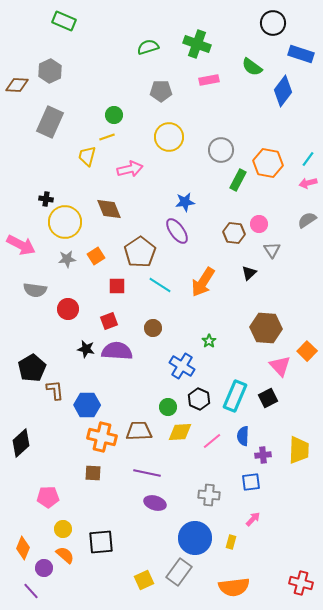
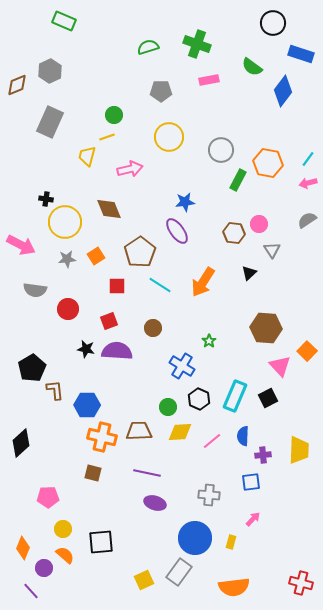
brown diamond at (17, 85): rotated 25 degrees counterclockwise
brown square at (93, 473): rotated 12 degrees clockwise
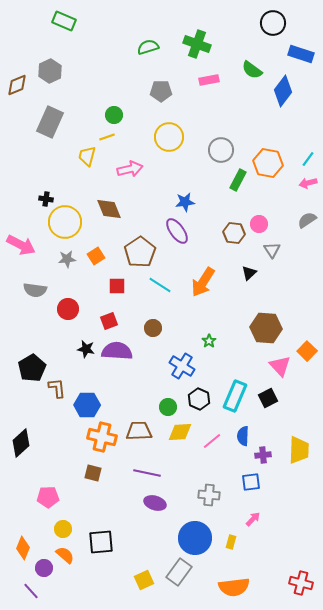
green semicircle at (252, 67): moved 3 px down
brown L-shape at (55, 390): moved 2 px right, 2 px up
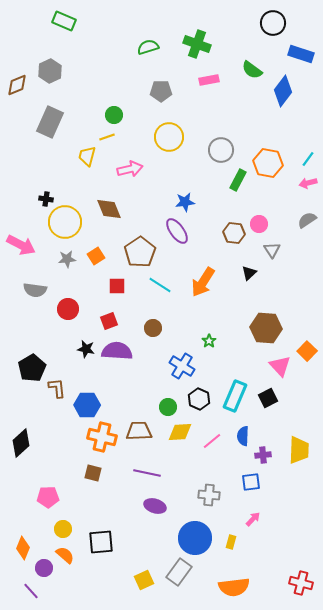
purple ellipse at (155, 503): moved 3 px down
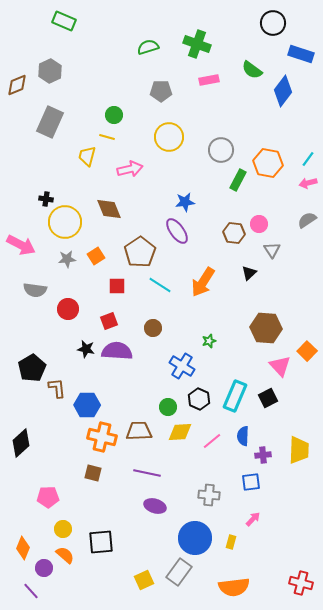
yellow line at (107, 137): rotated 35 degrees clockwise
green star at (209, 341): rotated 16 degrees clockwise
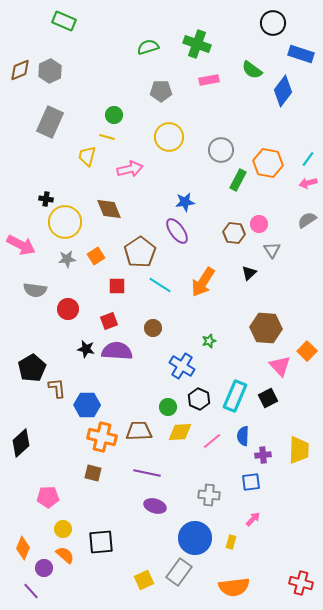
brown diamond at (17, 85): moved 3 px right, 15 px up
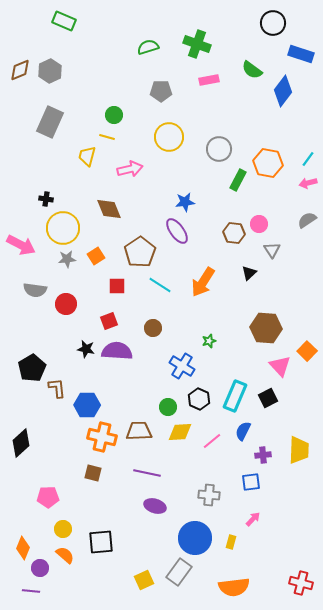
gray circle at (221, 150): moved 2 px left, 1 px up
yellow circle at (65, 222): moved 2 px left, 6 px down
red circle at (68, 309): moved 2 px left, 5 px up
blue semicircle at (243, 436): moved 5 px up; rotated 24 degrees clockwise
purple circle at (44, 568): moved 4 px left
purple line at (31, 591): rotated 42 degrees counterclockwise
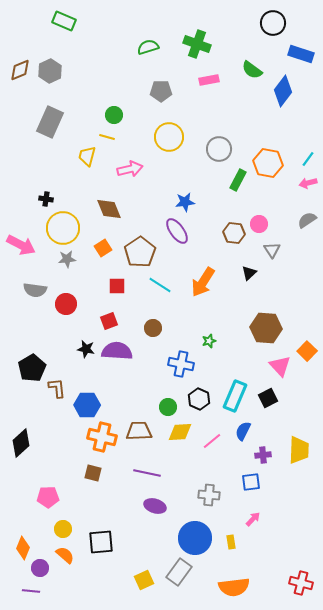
orange square at (96, 256): moved 7 px right, 8 px up
blue cross at (182, 366): moved 1 px left, 2 px up; rotated 20 degrees counterclockwise
yellow rectangle at (231, 542): rotated 24 degrees counterclockwise
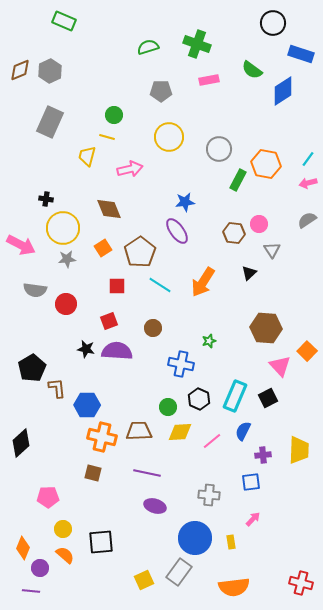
blue diamond at (283, 91): rotated 20 degrees clockwise
orange hexagon at (268, 163): moved 2 px left, 1 px down
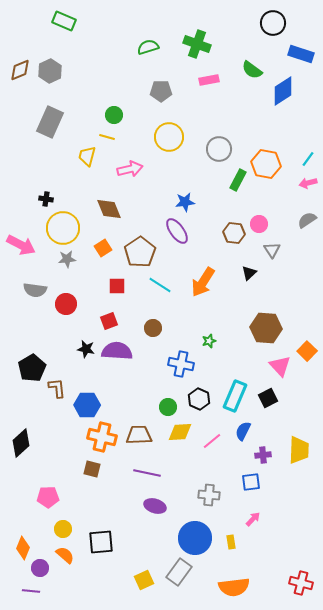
brown trapezoid at (139, 431): moved 4 px down
brown square at (93, 473): moved 1 px left, 4 px up
